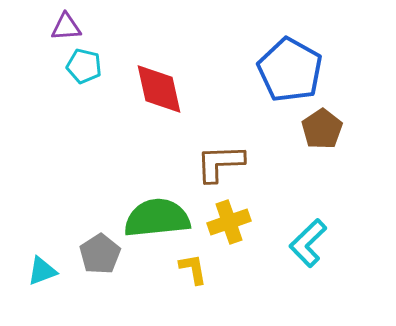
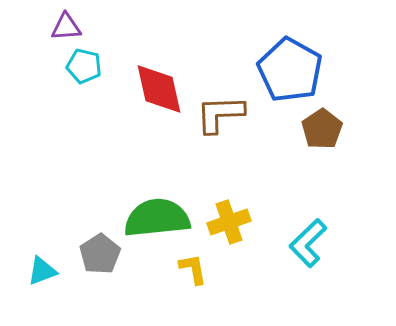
brown L-shape: moved 49 px up
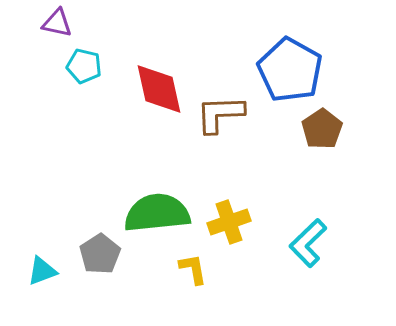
purple triangle: moved 9 px left, 4 px up; rotated 16 degrees clockwise
green semicircle: moved 5 px up
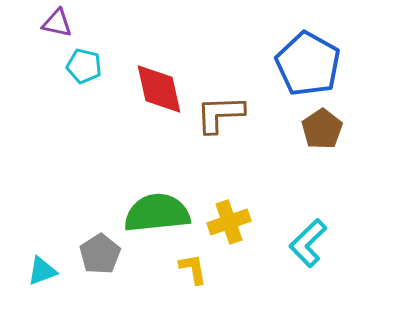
blue pentagon: moved 18 px right, 6 px up
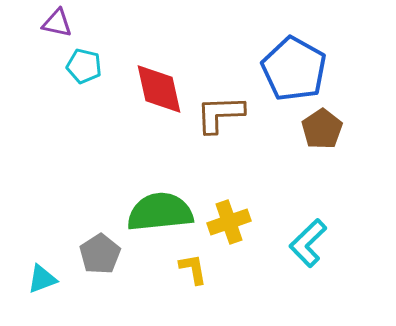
blue pentagon: moved 14 px left, 5 px down
green semicircle: moved 3 px right, 1 px up
cyan triangle: moved 8 px down
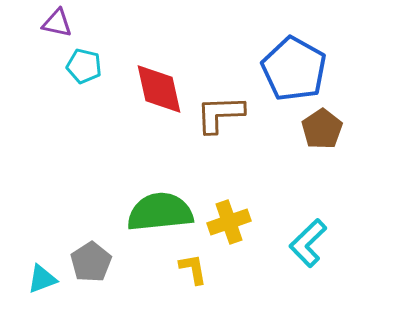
gray pentagon: moved 9 px left, 8 px down
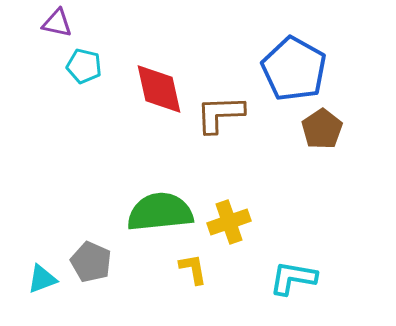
cyan L-shape: moved 15 px left, 35 px down; rotated 54 degrees clockwise
gray pentagon: rotated 15 degrees counterclockwise
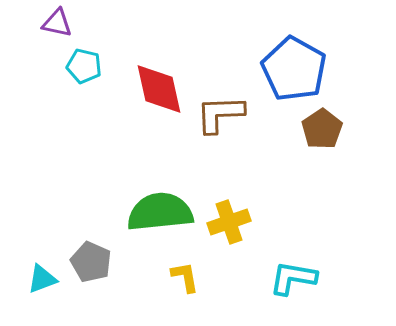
yellow L-shape: moved 8 px left, 8 px down
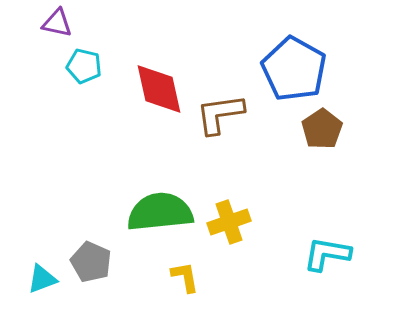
brown L-shape: rotated 6 degrees counterclockwise
cyan L-shape: moved 34 px right, 24 px up
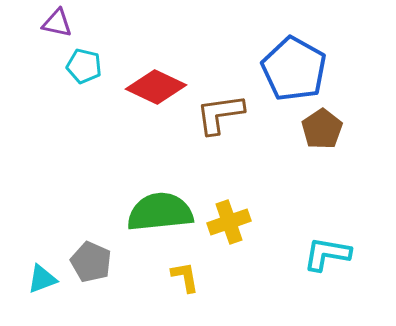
red diamond: moved 3 px left, 2 px up; rotated 52 degrees counterclockwise
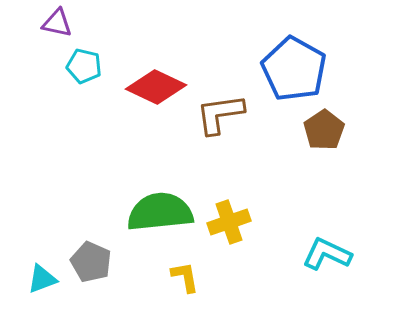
brown pentagon: moved 2 px right, 1 px down
cyan L-shape: rotated 15 degrees clockwise
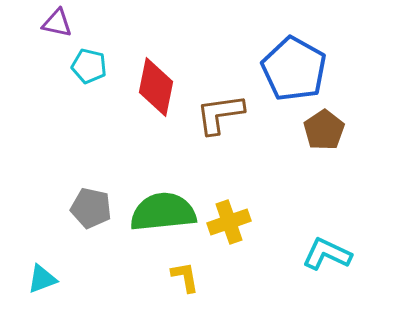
cyan pentagon: moved 5 px right
red diamond: rotated 76 degrees clockwise
green semicircle: moved 3 px right
gray pentagon: moved 54 px up; rotated 12 degrees counterclockwise
